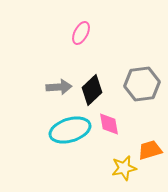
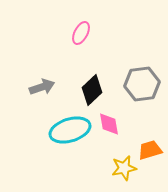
gray arrow: moved 17 px left; rotated 15 degrees counterclockwise
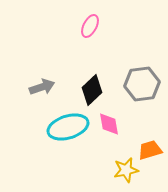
pink ellipse: moved 9 px right, 7 px up
cyan ellipse: moved 2 px left, 3 px up
yellow star: moved 2 px right, 2 px down
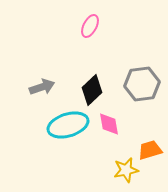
cyan ellipse: moved 2 px up
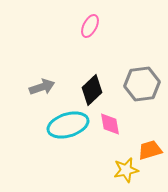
pink diamond: moved 1 px right
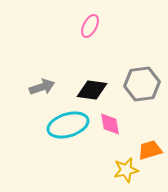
black diamond: rotated 52 degrees clockwise
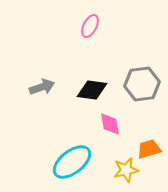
cyan ellipse: moved 4 px right, 37 px down; rotated 21 degrees counterclockwise
orange trapezoid: moved 1 px left, 1 px up
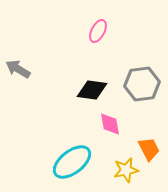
pink ellipse: moved 8 px right, 5 px down
gray arrow: moved 24 px left, 18 px up; rotated 130 degrees counterclockwise
orange trapezoid: rotated 80 degrees clockwise
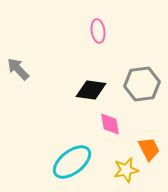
pink ellipse: rotated 35 degrees counterclockwise
gray arrow: rotated 15 degrees clockwise
black diamond: moved 1 px left
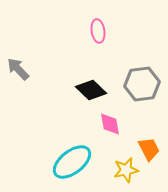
black diamond: rotated 36 degrees clockwise
